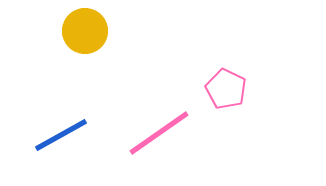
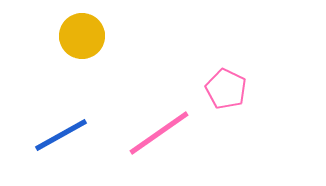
yellow circle: moved 3 px left, 5 px down
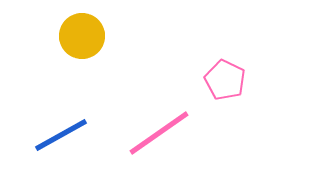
pink pentagon: moved 1 px left, 9 px up
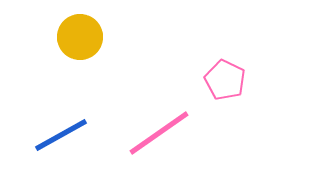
yellow circle: moved 2 px left, 1 px down
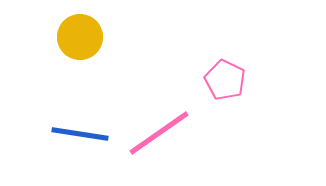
blue line: moved 19 px right, 1 px up; rotated 38 degrees clockwise
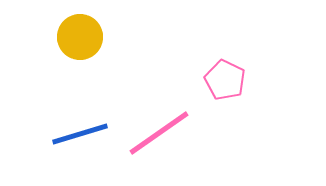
blue line: rotated 26 degrees counterclockwise
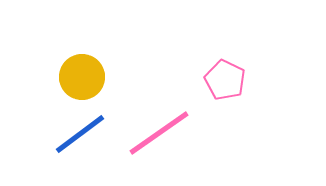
yellow circle: moved 2 px right, 40 px down
blue line: rotated 20 degrees counterclockwise
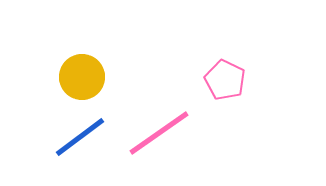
blue line: moved 3 px down
